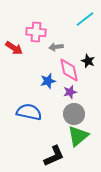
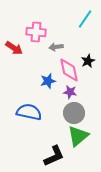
cyan line: rotated 18 degrees counterclockwise
black star: rotated 24 degrees clockwise
purple star: rotated 24 degrees clockwise
gray circle: moved 1 px up
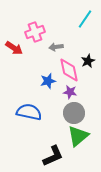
pink cross: moved 1 px left; rotated 24 degrees counterclockwise
black L-shape: moved 1 px left
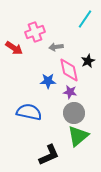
blue star: rotated 14 degrees clockwise
black L-shape: moved 4 px left, 1 px up
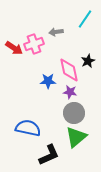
pink cross: moved 1 px left, 12 px down
gray arrow: moved 15 px up
blue semicircle: moved 1 px left, 16 px down
green triangle: moved 2 px left, 1 px down
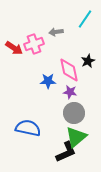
black L-shape: moved 17 px right, 3 px up
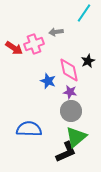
cyan line: moved 1 px left, 6 px up
blue star: rotated 21 degrees clockwise
gray circle: moved 3 px left, 2 px up
blue semicircle: moved 1 px right, 1 px down; rotated 10 degrees counterclockwise
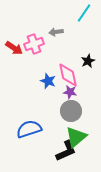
pink diamond: moved 1 px left, 5 px down
blue semicircle: rotated 20 degrees counterclockwise
black L-shape: moved 1 px up
